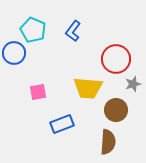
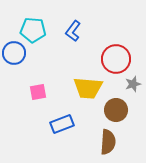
cyan pentagon: rotated 20 degrees counterclockwise
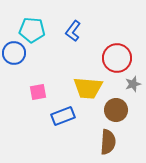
cyan pentagon: moved 1 px left
red circle: moved 1 px right, 1 px up
blue rectangle: moved 1 px right, 8 px up
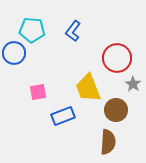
gray star: rotated 21 degrees counterclockwise
yellow trapezoid: rotated 64 degrees clockwise
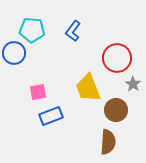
blue rectangle: moved 12 px left
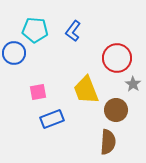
cyan pentagon: moved 3 px right
yellow trapezoid: moved 2 px left, 2 px down
blue rectangle: moved 1 px right, 3 px down
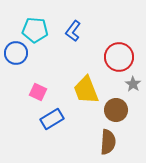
blue circle: moved 2 px right
red circle: moved 2 px right, 1 px up
pink square: rotated 36 degrees clockwise
blue rectangle: rotated 10 degrees counterclockwise
